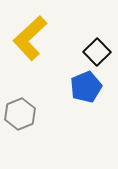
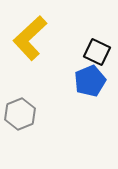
black square: rotated 20 degrees counterclockwise
blue pentagon: moved 4 px right, 6 px up
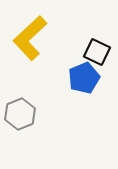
blue pentagon: moved 6 px left, 3 px up
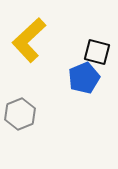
yellow L-shape: moved 1 px left, 2 px down
black square: rotated 12 degrees counterclockwise
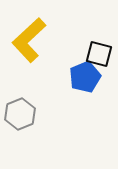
black square: moved 2 px right, 2 px down
blue pentagon: moved 1 px right, 1 px up
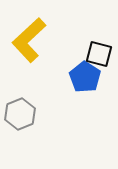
blue pentagon: rotated 16 degrees counterclockwise
